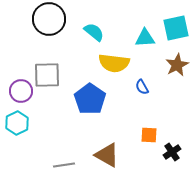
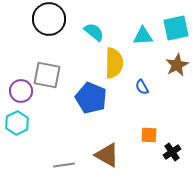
cyan triangle: moved 2 px left, 2 px up
yellow semicircle: rotated 96 degrees counterclockwise
gray square: rotated 12 degrees clockwise
blue pentagon: moved 1 px right, 1 px up; rotated 12 degrees counterclockwise
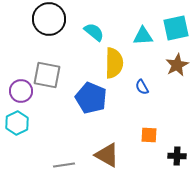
black cross: moved 5 px right, 4 px down; rotated 36 degrees clockwise
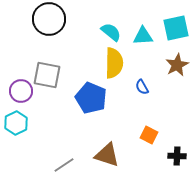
cyan semicircle: moved 17 px right
cyan hexagon: moved 1 px left
orange square: rotated 24 degrees clockwise
brown triangle: rotated 12 degrees counterclockwise
gray line: rotated 25 degrees counterclockwise
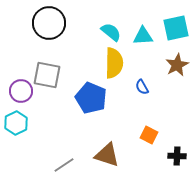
black circle: moved 4 px down
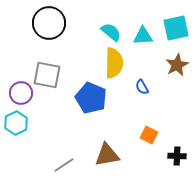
purple circle: moved 2 px down
brown triangle: rotated 28 degrees counterclockwise
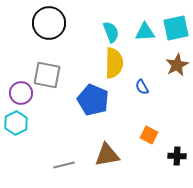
cyan semicircle: rotated 30 degrees clockwise
cyan triangle: moved 2 px right, 4 px up
blue pentagon: moved 2 px right, 2 px down
gray line: rotated 20 degrees clockwise
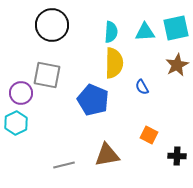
black circle: moved 3 px right, 2 px down
cyan semicircle: rotated 25 degrees clockwise
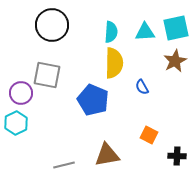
brown star: moved 2 px left, 4 px up
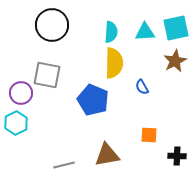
orange square: rotated 24 degrees counterclockwise
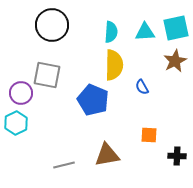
yellow semicircle: moved 2 px down
